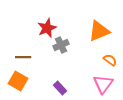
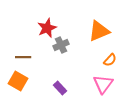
orange semicircle: rotated 96 degrees clockwise
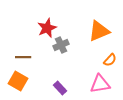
pink triangle: moved 3 px left; rotated 45 degrees clockwise
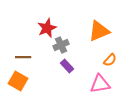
purple rectangle: moved 7 px right, 22 px up
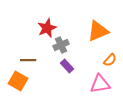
orange triangle: moved 1 px left
brown line: moved 5 px right, 3 px down
